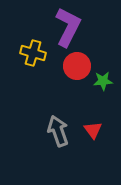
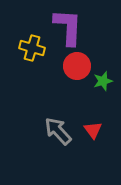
purple L-shape: rotated 24 degrees counterclockwise
yellow cross: moved 1 px left, 5 px up
green star: rotated 12 degrees counterclockwise
gray arrow: rotated 24 degrees counterclockwise
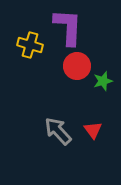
yellow cross: moved 2 px left, 3 px up
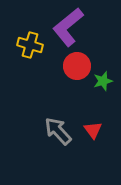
purple L-shape: rotated 132 degrees counterclockwise
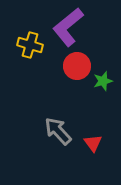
red triangle: moved 13 px down
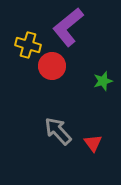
yellow cross: moved 2 px left
red circle: moved 25 px left
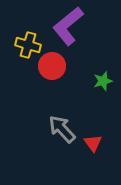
purple L-shape: moved 1 px up
gray arrow: moved 4 px right, 2 px up
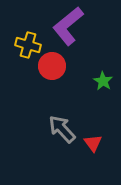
green star: rotated 24 degrees counterclockwise
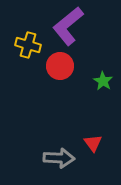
red circle: moved 8 px right
gray arrow: moved 3 px left, 29 px down; rotated 136 degrees clockwise
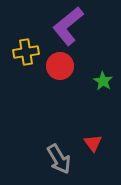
yellow cross: moved 2 px left, 7 px down; rotated 25 degrees counterclockwise
gray arrow: moved 1 px down; rotated 56 degrees clockwise
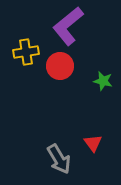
green star: rotated 18 degrees counterclockwise
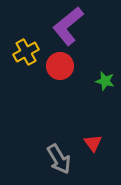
yellow cross: rotated 20 degrees counterclockwise
green star: moved 2 px right
